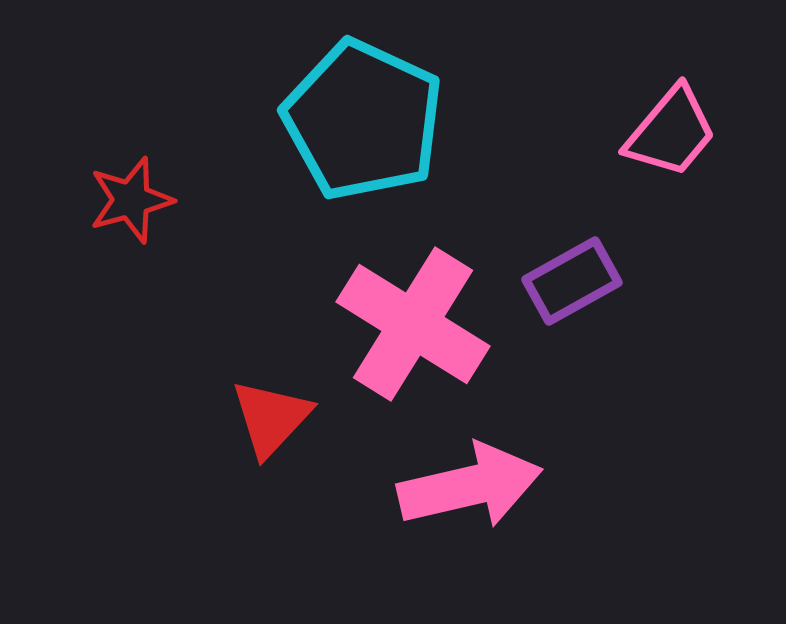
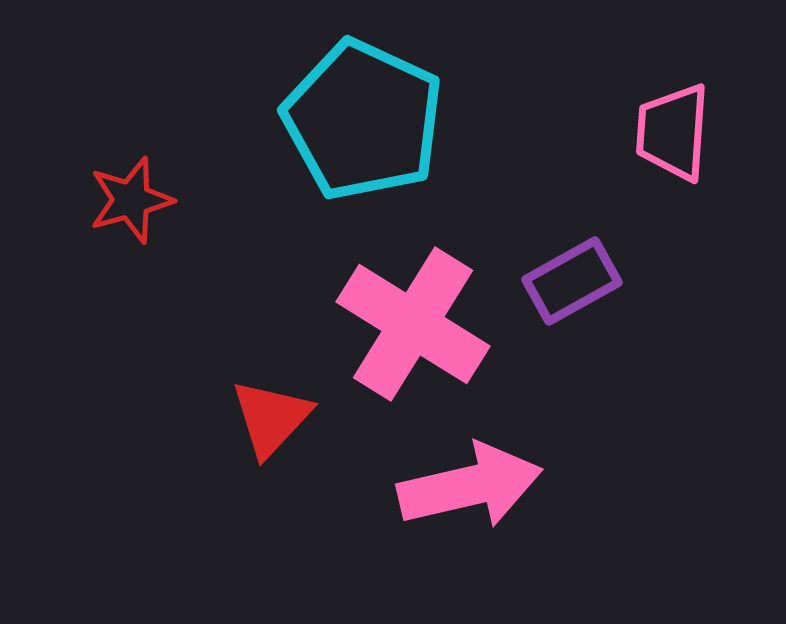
pink trapezoid: moved 2 px right; rotated 144 degrees clockwise
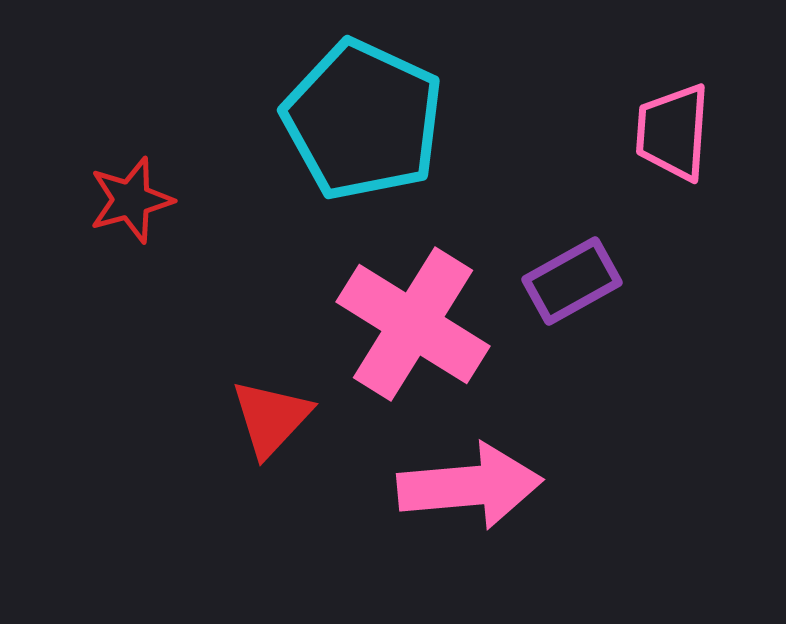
pink arrow: rotated 8 degrees clockwise
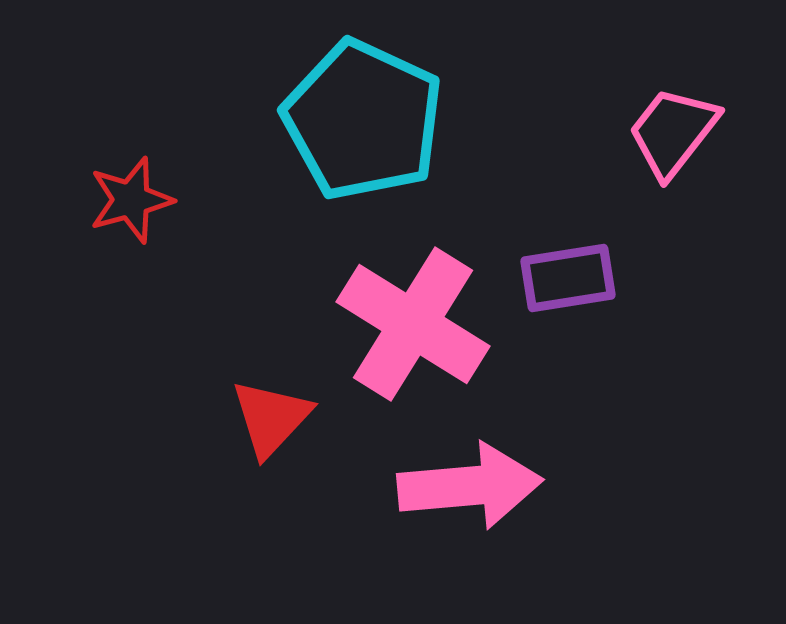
pink trapezoid: rotated 34 degrees clockwise
purple rectangle: moved 4 px left, 3 px up; rotated 20 degrees clockwise
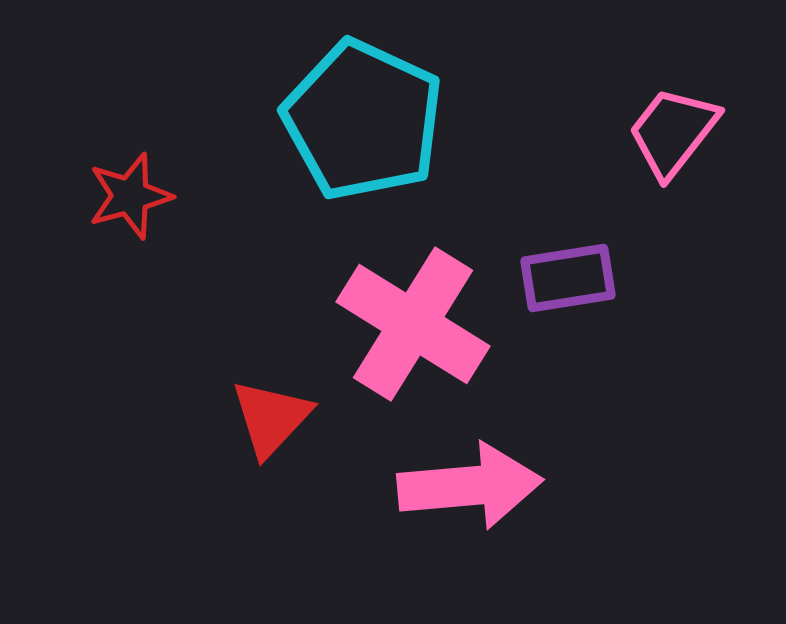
red star: moved 1 px left, 4 px up
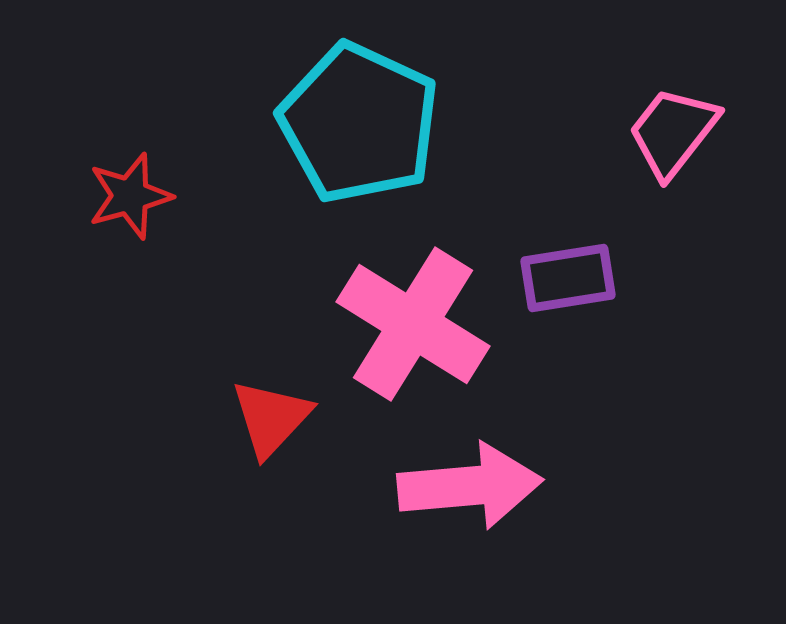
cyan pentagon: moved 4 px left, 3 px down
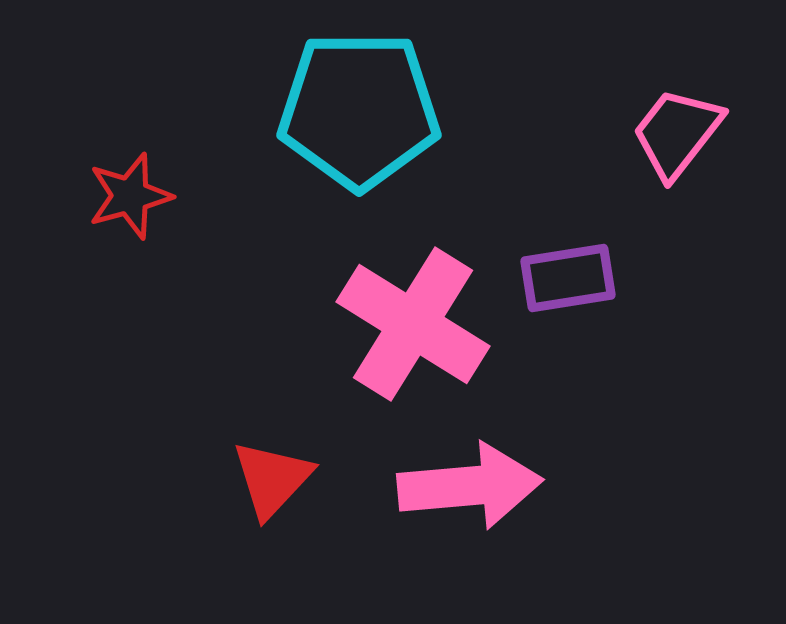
cyan pentagon: moved 13 px up; rotated 25 degrees counterclockwise
pink trapezoid: moved 4 px right, 1 px down
red triangle: moved 1 px right, 61 px down
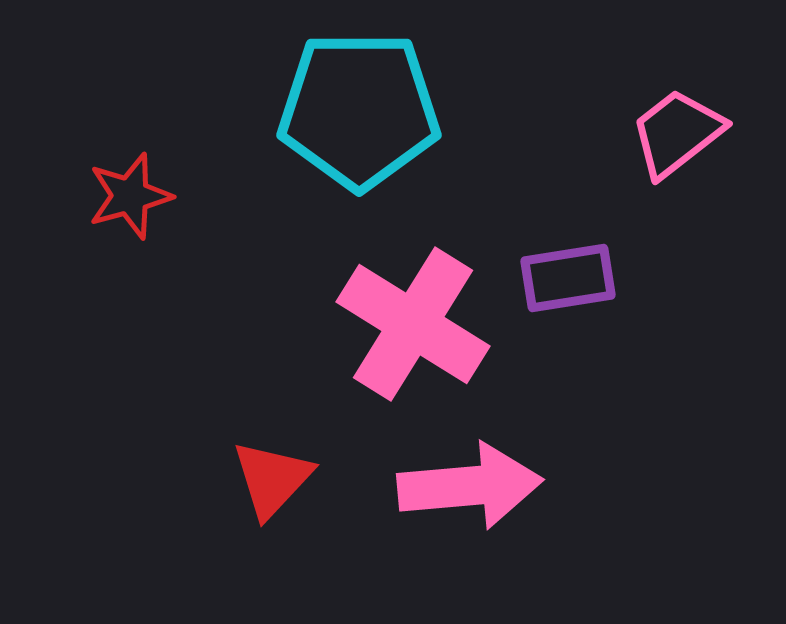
pink trapezoid: rotated 14 degrees clockwise
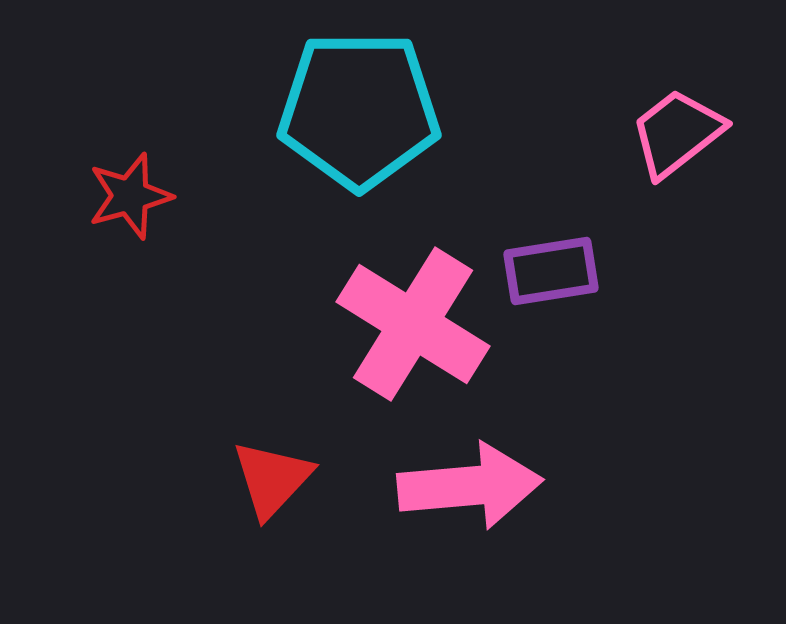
purple rectangle: moved 17 px left, 7 px up
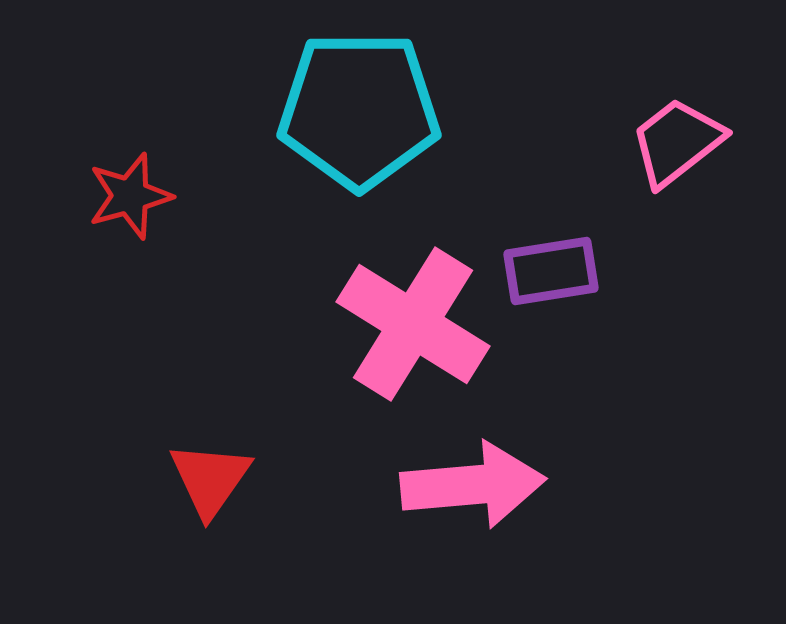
pink trapezoid: moved 9 px down
red triangle: moved 62 px left; rotated 8 degrees counterclockwise
pink arrow: moved 3 px right, 1 px up
